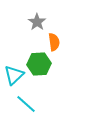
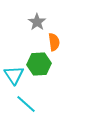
cyan triangle: rotated 20 degrees counterclockwise
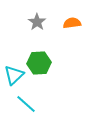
orange semicircle: moved 18 px right, 19 px up; rotated 90 degrees counterclockwise
green hexagon: moved 1 px up
cyan triangle: rotated 20 degrees clockwise
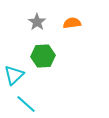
green hexagon: moved 4 px right, 7 px up
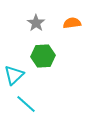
gray star: moved 1 px left, 1 px down
